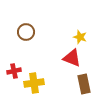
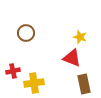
brown circle: moved 1 px down
red cross: moved 1 px left
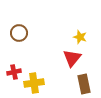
brown circle: moved 7 px left
red triangle: rotated 48 degrees clockwise
red cross: moved 1 px right, 1 px down
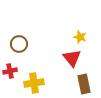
brown circle: moved 11 px down
red triangle: rotated 18 degrees counterclockwise
red cross: moved 4 px left, 1 px up
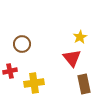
yellow star: rotated 24 degrees clockwise
brown circle: moved 3 px right
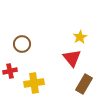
brown rectangle: rotated 42 degrees clockwise
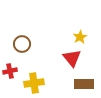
brown rectangle: rotated 60 degrees clockwise
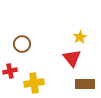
brown rectangle: moved 1 px right
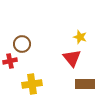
yellow star: rotated 24 degrees counterclockwise
red cross: moved 10 px up
yellow cross: moved 2 px left, 1 px down
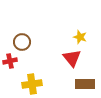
brown circle: moved 2 px up
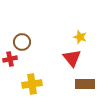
red cross: moved 2 px up
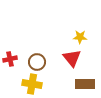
yellow star: rotated 16 degrees counterclockwise
brown circle: moved 15 px right, 20 px down
yellow cross: rotated 18 degrees clockwise
